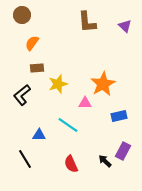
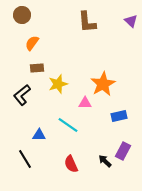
purple triangle: moved 6 px right, 5 px up
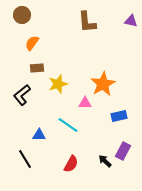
purple triangle: rotated 32 degrees counterclockwise
red semicircle: rotated 126 degrees counterclockwise
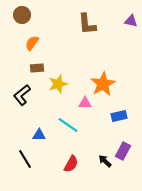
brown L-shape: moved 2 px down
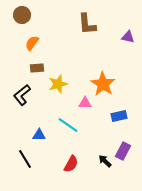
purple triangle: moved 3 px left, 16 px down
orange star: rotated 10 degrees counterclockwise
